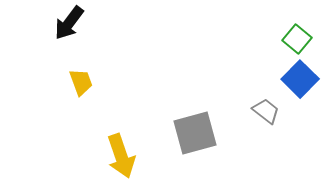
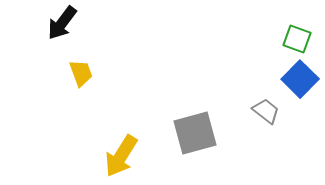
black arrow: moved 7 px left
green square: rotated 20 degrees counterclockwise
yellow trapezoid: moved 9 px up
yellow arrow: rotated 51 degrees clockwise
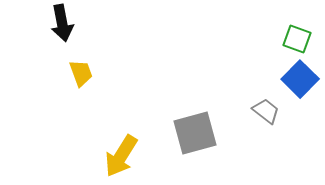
black arrow: rotated 48 degrees counterclockwise
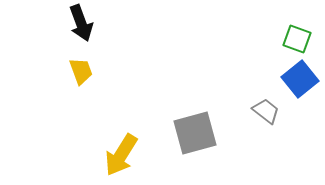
black arrow: moved 19 px right; rotated 9 degrees counterclockwise
yellow trapezoid: moved 2 px up
blue square: rotated 6 degrees clockwise
yellow arrow: moved 1 px up
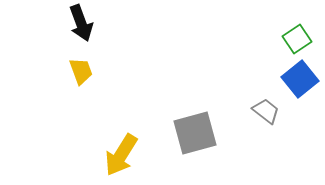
green square: rotated 36 degrees clockwise
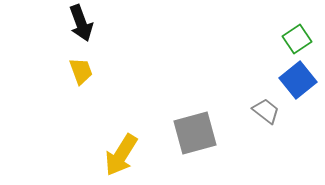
blue square: moved 2 px left, 1 px down
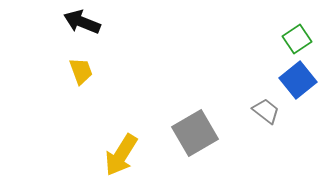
black arrow: moved 1 px right, 1 px up; rotated 132 degrees clockwise
gray square: rotated 15 degrees counterclockwise
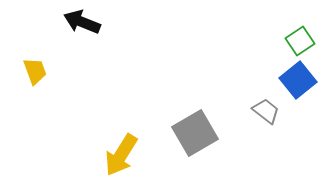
green square: moved 3 px right, 2 px down
yellow trapezoid: moved 46 px left
